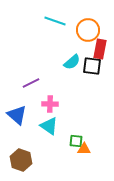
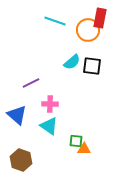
red rectangle: moved 31 px up
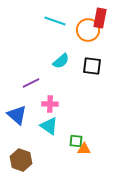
cyan semicircle: moved 11 px left, 1 px up
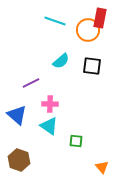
orange triangle: moved 18 px right, 18 px down; rotated 48 degrees clockwise
brown hexagon: moved 2 px left
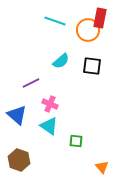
pink cross: rotated 21 degrees clockwise
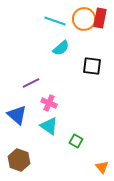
orange circle: moved 4 px left, 11 px up
cyan semicircle: moved 13 px up
pink cross: moved 1 px left, 1 px up
green square: rotated 24 degrees clockwise
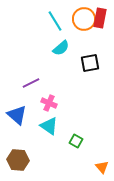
cyan line: rotated 40 degrees clockwise
black square: moved 2 px left, 3 px up; rotated 18 degrees counterclockwise
brown hexagon: moved 1 px left; rotated 15 degrees counterclockwise
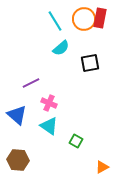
orange triangle: rotated 40 degrees clockwise
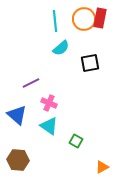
cyan line: rotated 25 degrees clockwise
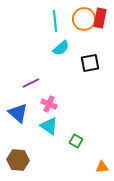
pink cross: moved 1 px down
blue triangle: moved 1 px right, 2 px up
orange triangle: rotated 24 degrees clockwise
